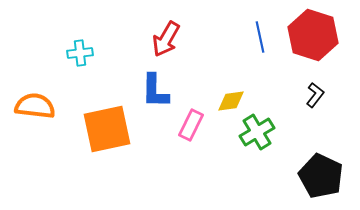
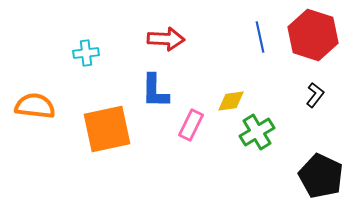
red arrow: rotated 117 degrees counterclockwise
cyan cross: moved 6 px right
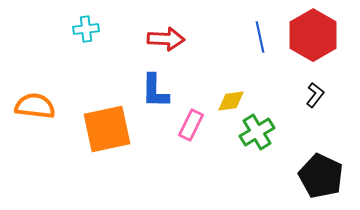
red hexagon: rotated 12 degrees clockwise
cyan cross: moved 24 px up
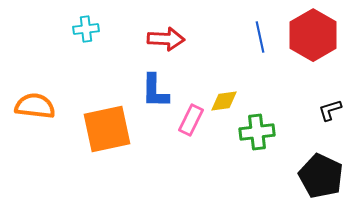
black L-shape: moved 15 px right, 15 px down; rotated 145 degrees counterclockwise
yellow diamond: moved 7 px left
pink rectangle: moved 5 px up
green cross: rotated 24 degrees clockwise
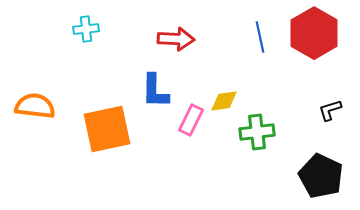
red hexagon: moved 1 px right, 2 px up
red arrow: moved 10 px right
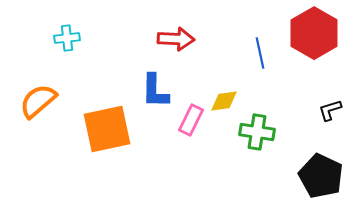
cyan cross: moved 19 px left, 9 px down
blue line: moved 16 px down
orange semicircle: moved 3 px right, 5 px up; rotated 48 degrees counterclockwise
green cross: rotated 16 degrees clockwise
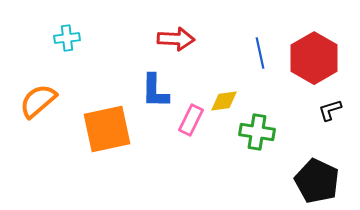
red hexagon: moved 25 px down
black pentagon: moved 4 px left, 5 px down
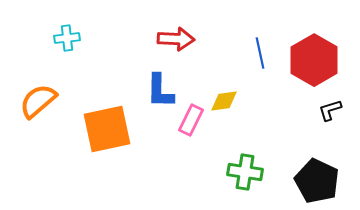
red hexagon: moved 2 px down
blue L-shape: moved 5 px right
green cross: moved 12 px left, 40 px down
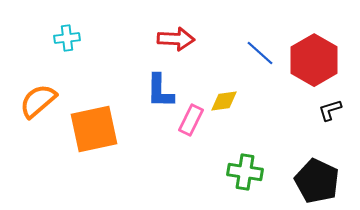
blue line: rotated 36 degrees counterclockwise
orange square: moved 13 px left
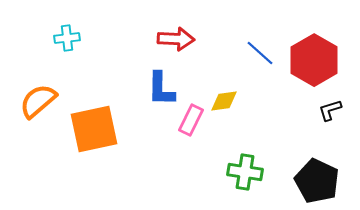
blue L-shape: moved 1 px right, 2 px up
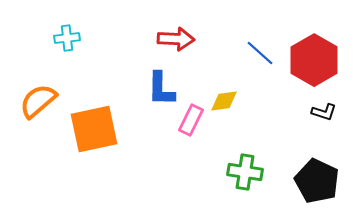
black L-shape: moved 6 px left, 2 px down; rotated 145 degrees counterclockwise
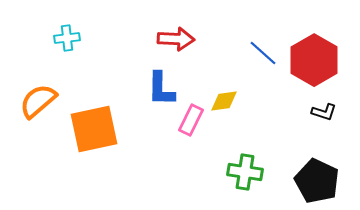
blue line: moved 3 px right
